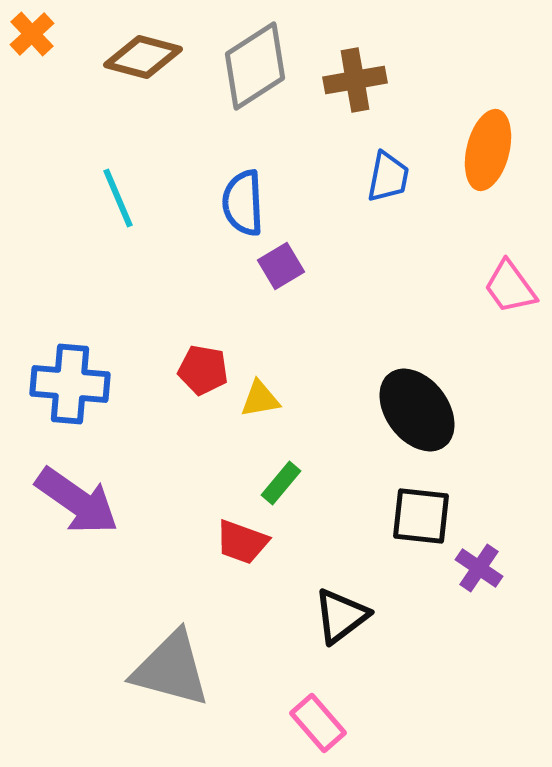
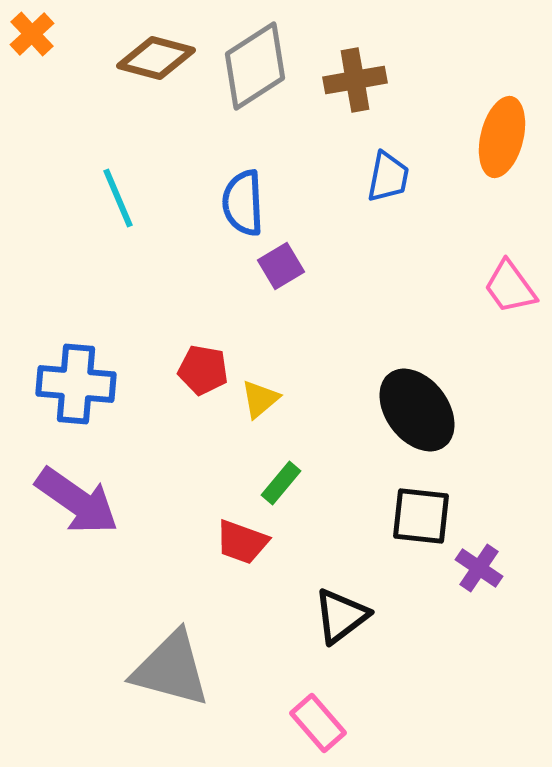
brown diamond: moved 13 px right, 1 px down
orange ellipse: moved 14 px right, 13 px up
blue cross: moved 6 px right
yellow triangle: rotated 30 degrees counterclockwise
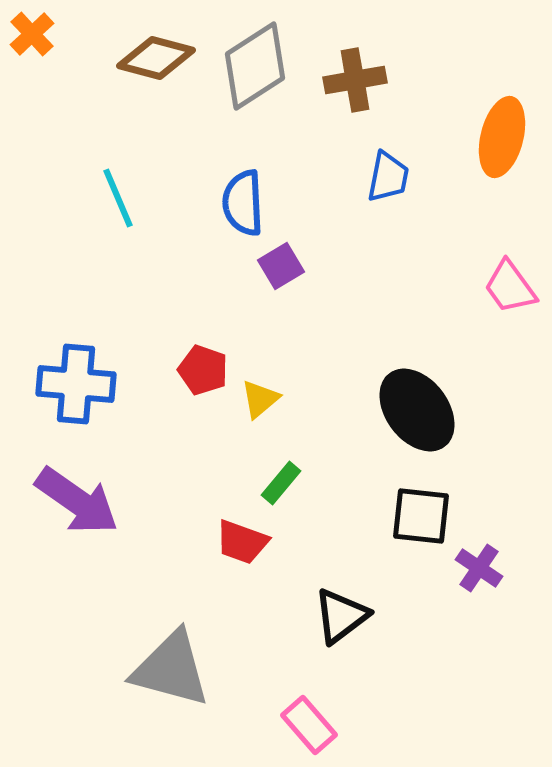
red pentagon: rotated 9 degrees clockwise
pink rectangle: moved 9 px left, 2 px down
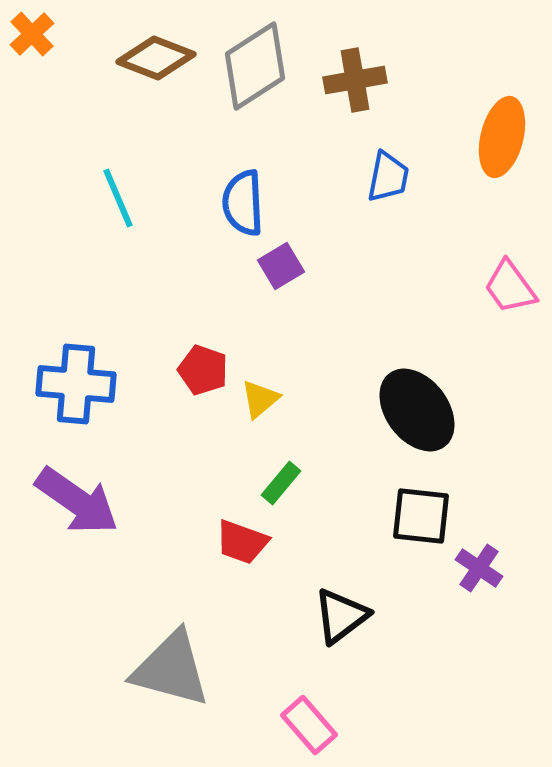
brown diamond: rotated 6 degrees clockwise
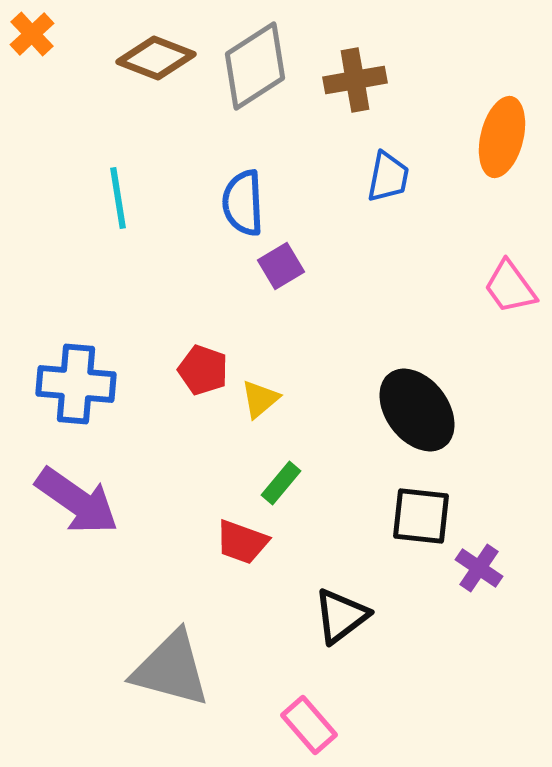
cyan line: rotated 14 degrees clockwise
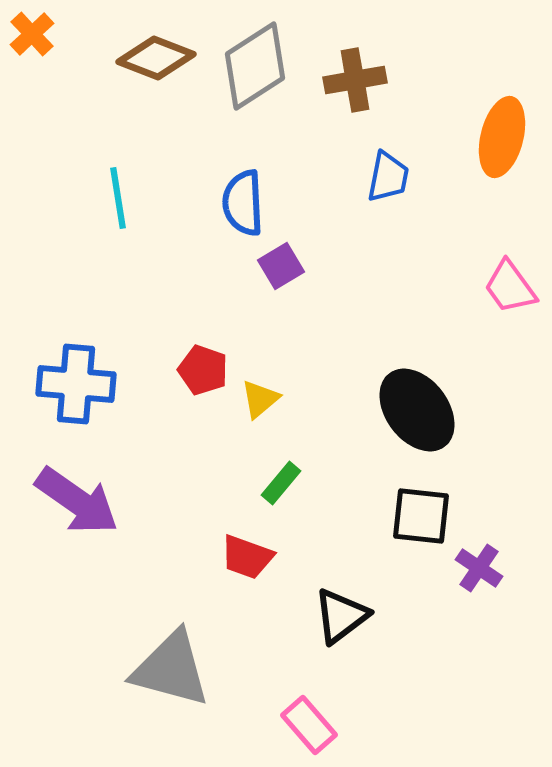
red trapezoid: moved 5 px right, 15 px down
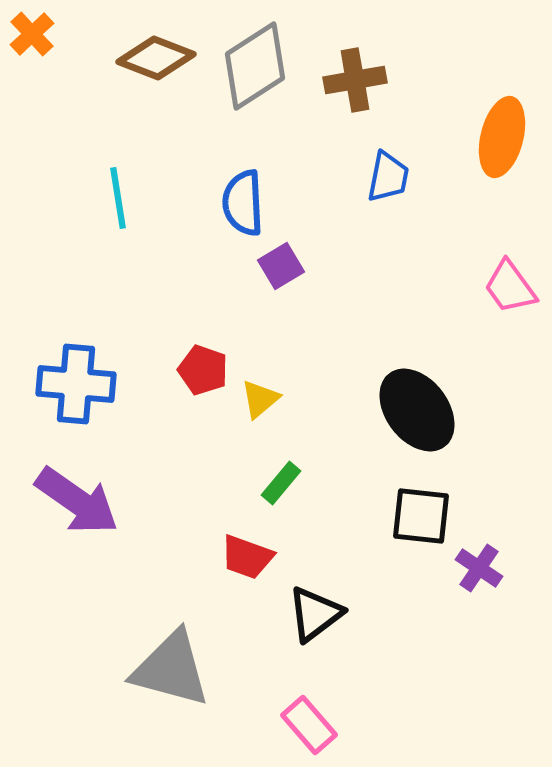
black triangle: moved 26 px left, 2 px up
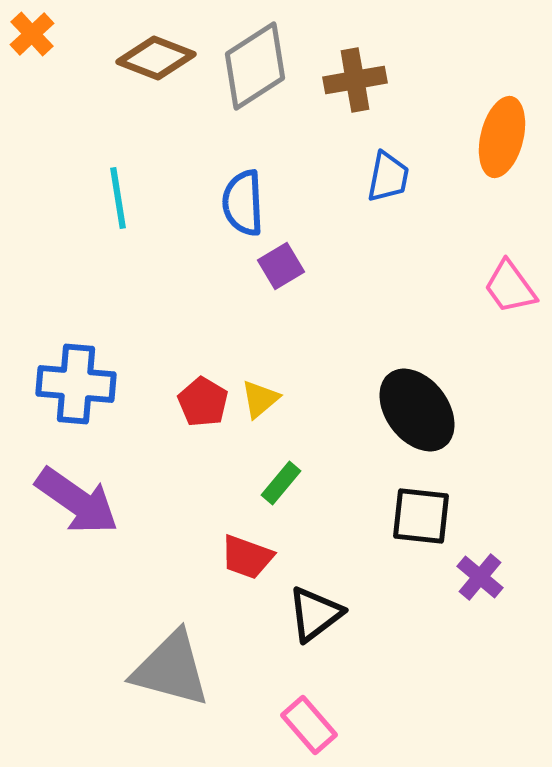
red pentagon: moved 32 px down; rotated 12 degrees clockwise
purple cross: moved 1 px right, 9 px down; rotated 6 degrees clockwise
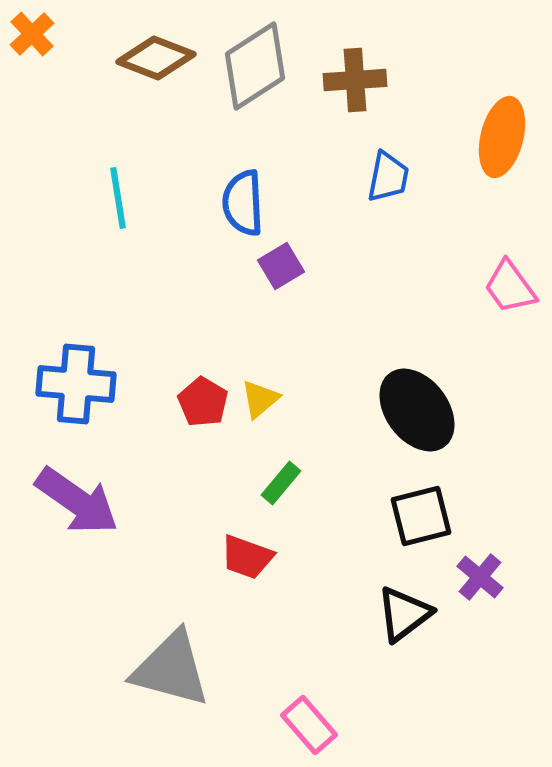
brown cross: rotated 6 degrees clockwise
black square: rotated 20 degrees counterclockwise
black triangle: moved 89 px right
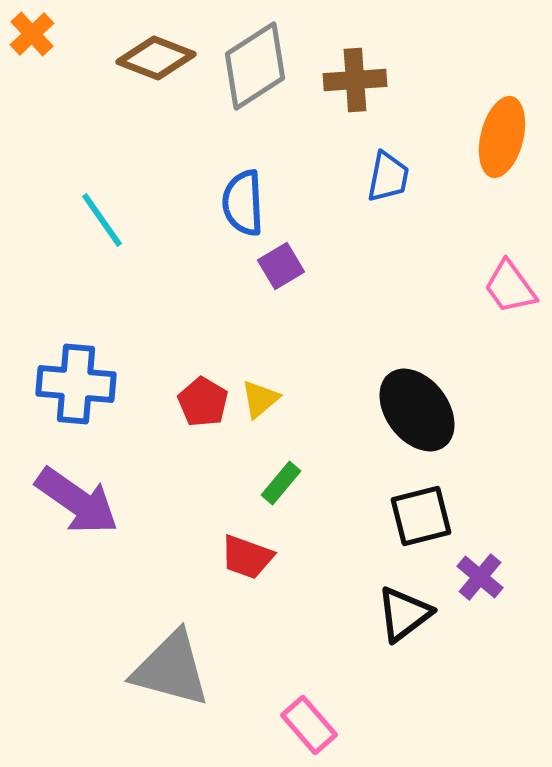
cyan line: moved 16 px left, 22 px down; rotated 26 degrees counterclockwise
